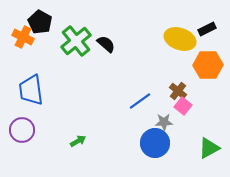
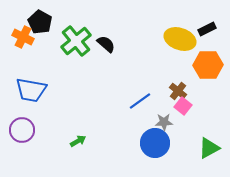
blue trapezoid: rotated 72 degrees counterclockwise
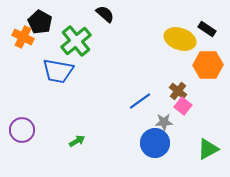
black rectangle: rotated 60 degrees clockwise
black semicircle: moved 1 px left, 30 px up
blue trapezoid: moved 27 px right, 19 px up
green arrow: moved 1 px left
green triangle: moved 1 px left, 1 px down
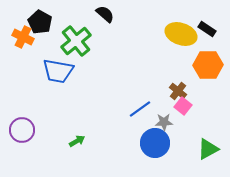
yellow ellipse: moved 1 px right, 5 px up
blue line: moved 8 px down
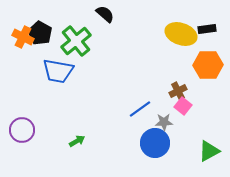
black pentagon: moved 11 px down
black rectangle: rotated 42 degrees counterclockwise
brown cross: rotated 24 degrees clockwise
green triangle: moved 1 px right, 2 px down
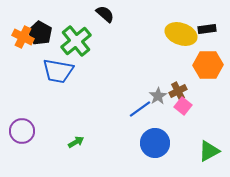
gray star: moved 6 px left, 26 px up; rotated 30 degrees counterclockwise
purple circle: moved 1 px down
green arrow: moved 1 px left, 1 px down
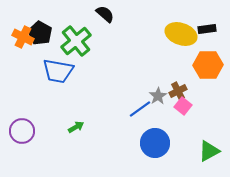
green arrow: moved 15 px up
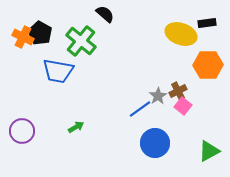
black rectangle: moved 6 px up
green cross: moved 5 px right; rotated 12 degrees counterclockwise
